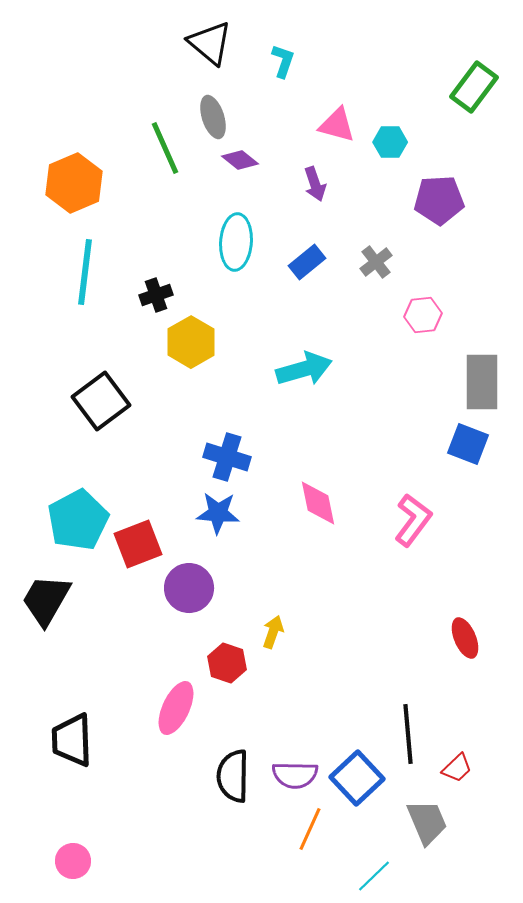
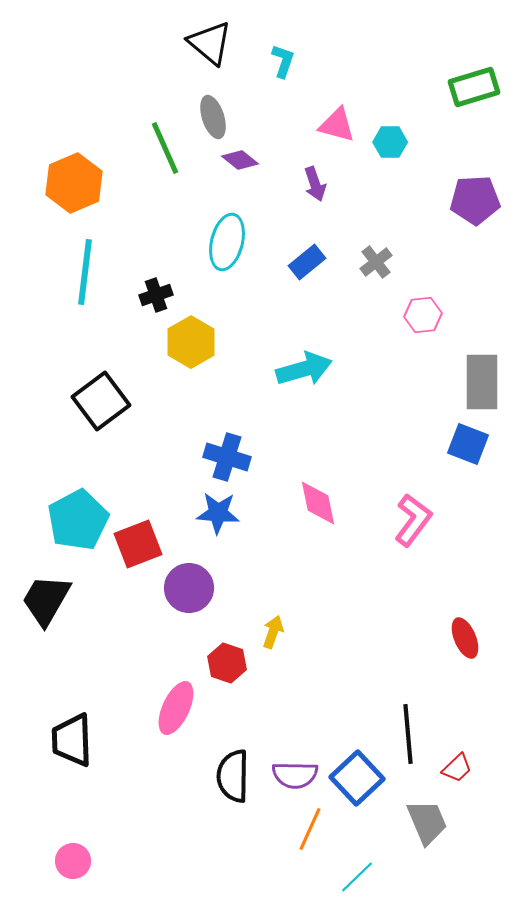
green rectangle at (474, 87): rotated 36 degrees clockwise
purple pentagon at (439, 200): moved 36 px right
cyan ellipse at (236, 242): moved 9 px left; rotated 10 degrees clockwise
cyan line at (374, 876): moved 17 px left, 1 px down
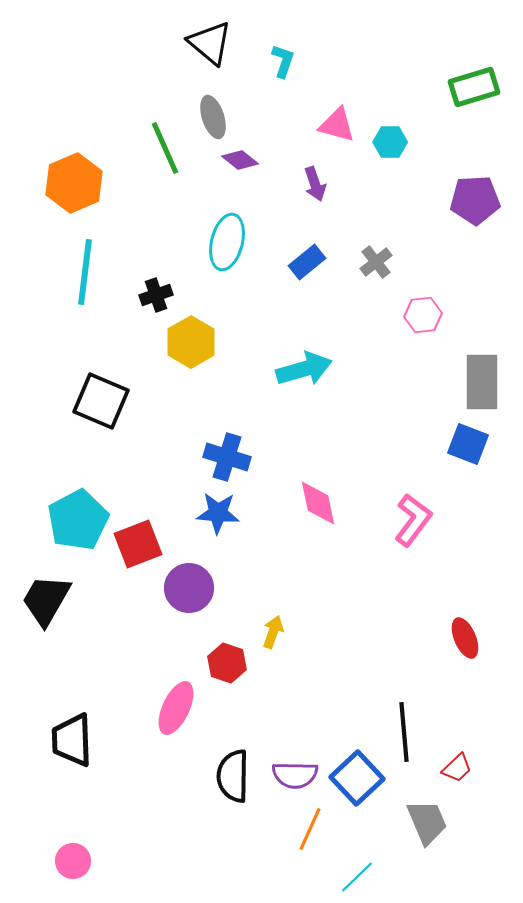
black square at (101, 401): rotated 30 degrees counterclockwise
black line at (408, 734): moved 4 px left, 2 px up
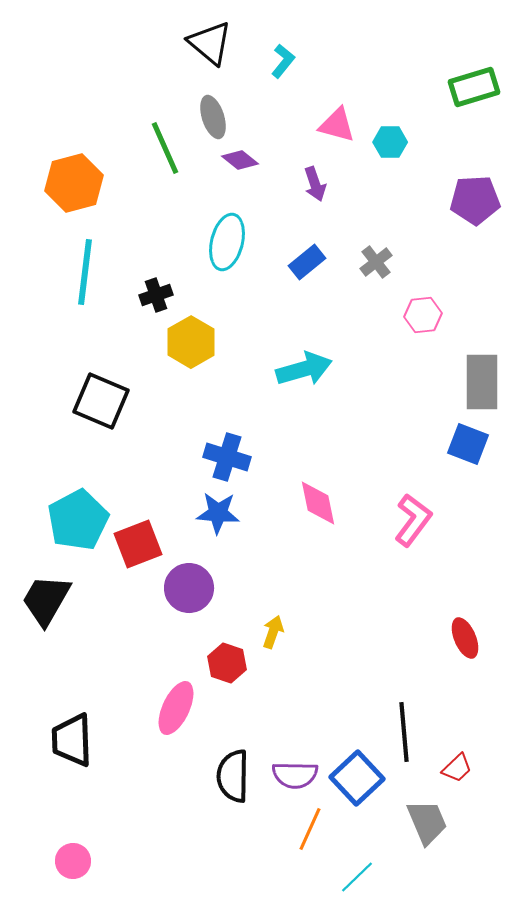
cyan L-shape at (283, 61): rotated 20 degrees clockwise
orange hexagon at (74, 183): rotated 8 degrees clockwise
